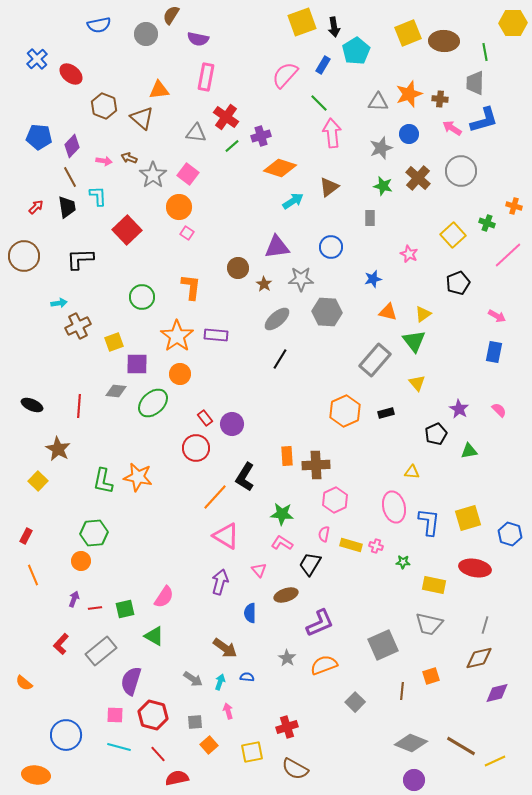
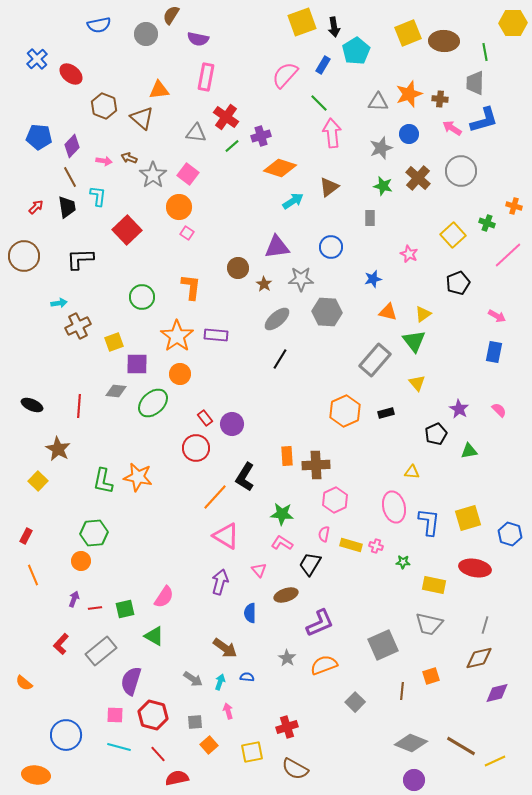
cyan L-shape at (98, 196): rotated 10 degrees clockwise
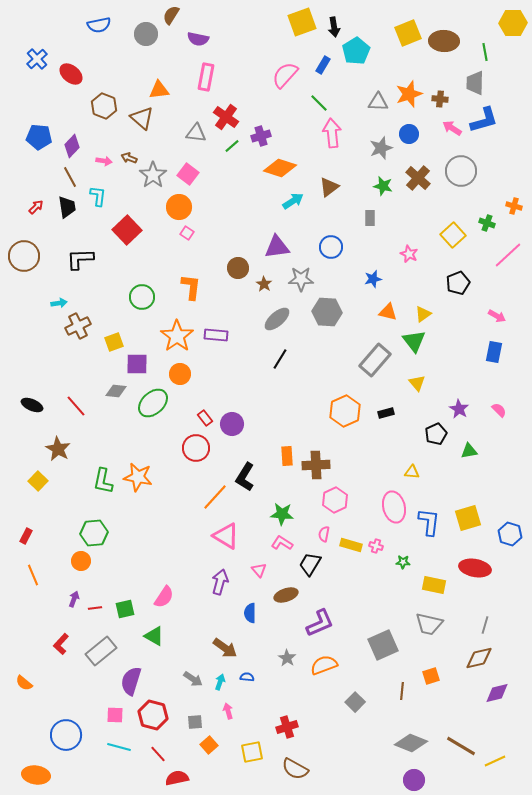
red line at (79, 406): moved 3 px left; rotated 45 degrees counterclockwise
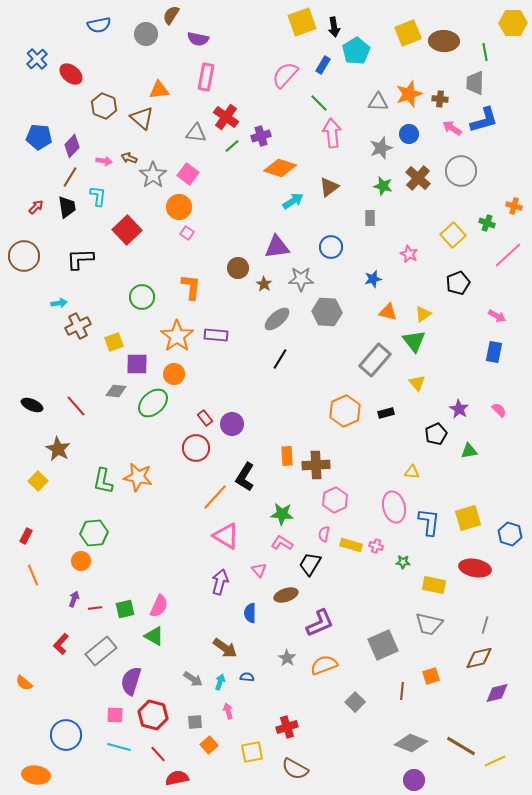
brown line at (70, 177): rotated 60 degrees clockwise
orange circle at (180, 374): moved 6 px left
pink semicircle at (164, 597): moved 5 px left, 9 px down; rotated 10 degrees counterclockwise
